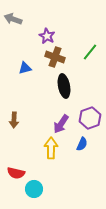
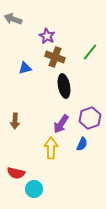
brown arrow: moved 1 px right, 1 px down
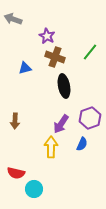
yellow arrow: moved 1 px up
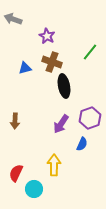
brown cross: moved 3 px left, 5 px down
yellow arrow: moved 3 px right, 18 px down
red semicircle: rotated 102 degrees clockwise
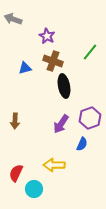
brown cross: moved 1 px right, 1 px up
yellow arrow: rotated 90 degrees counterclockwise
